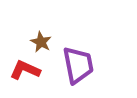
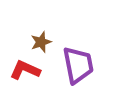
brown star: rotated 25 degrees clockwise
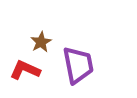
brown star: rotated 10 degrees counterclockwise
